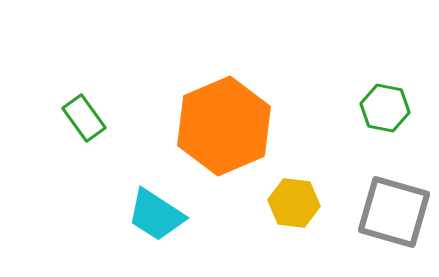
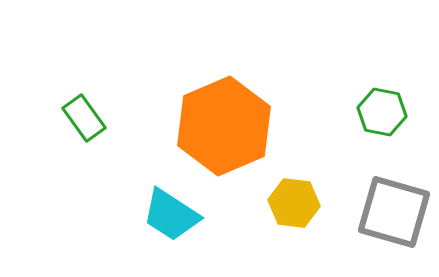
green hexagon: moved 3 px left, 4 px down
cyan trapezoid: moved 15 px right
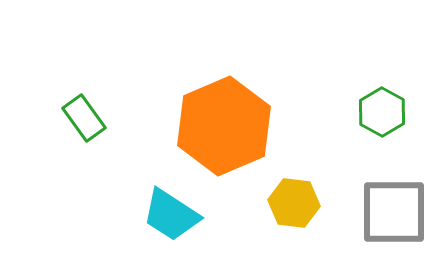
green hexagon: rotated 18 degrees clockwise
gray square: rotated 16 degrees counterclockwise
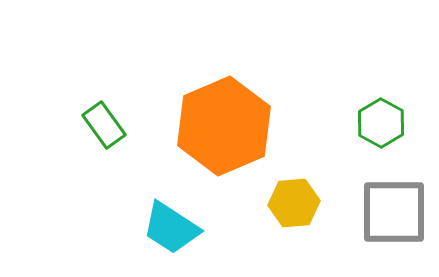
green hexagon: moved 1 px left, 11 px down
green rectangle: moved 20 px right, 7 px down
yellow hexagon: rotated 12 degrees counterclockwise
cyan trapezoid: moved 13 px down
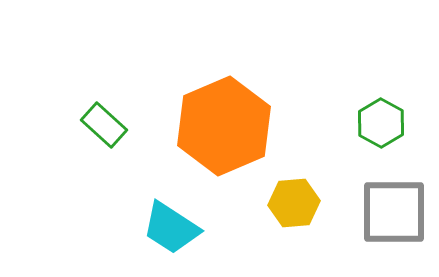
green rectangle: rotated 12 degrees counterclockwise
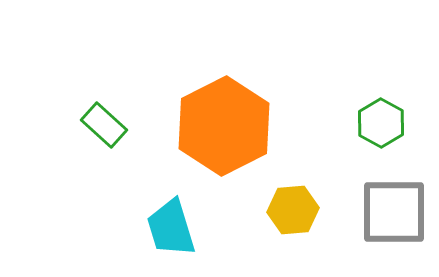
orange hexagon: rotated 4 degrees counterclockwise
yellow hexagon: moved 1 px left, 7 px down
cyan trapezoid: rotated 40 degrees clockwise
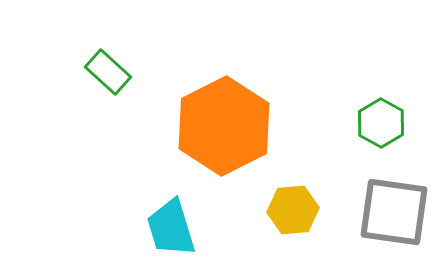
green rectangle: moved 4 px right, 53 px up
gray square: rotated 8 degrees clockwise
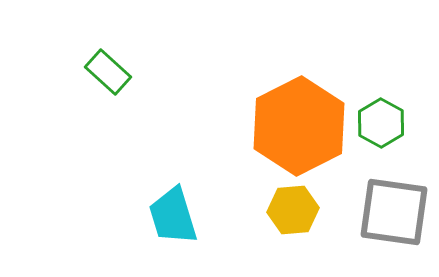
orange hexagon: moved 75 px right
cyan trapezoid: moved 2 px right, 12 px up
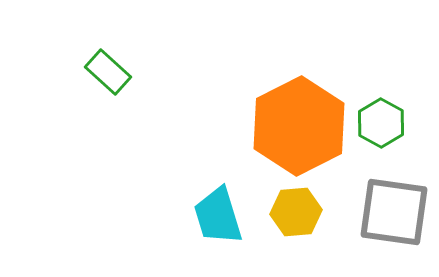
yellow hexagon: moved 3 px right, 2 px down
cyan trapezoid: moved 45 px right
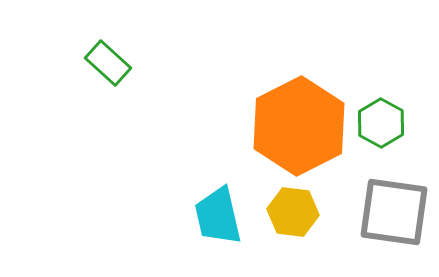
green rectangle: moved 9 px up
yellow hexagon: moved 3 px left; rotated 12 degrees clockwise
cyan trapezoid: rotated 4 degrees clockwise
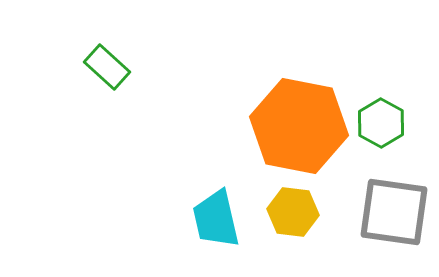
green rectangle: moved 1 px left, 4 px down
orange hexagon: rotated 22 degrees counterclockwise
cyan trapezoid: moved 2 px left, 3 px down
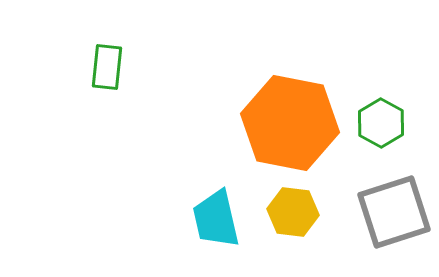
green rectangle: rotated 54 degrees clockwise
orange hexagon: moved 9 px left, 3 px up
gray square: rotated 26 degrees counterclockwise
